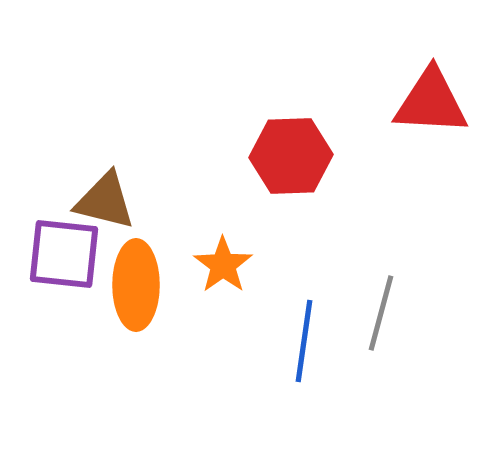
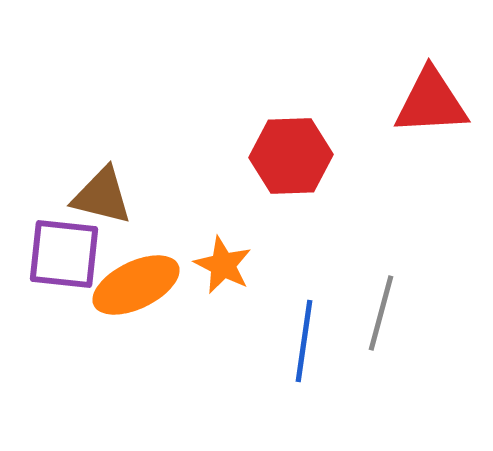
red triangle: rotated 6 degrees counterclockwise
brown triangle: moved 3 px left, 5 px up
orange star: rotated 10 degrees counterclockwise
orange ellipse: rotated 64 degrees clockwise
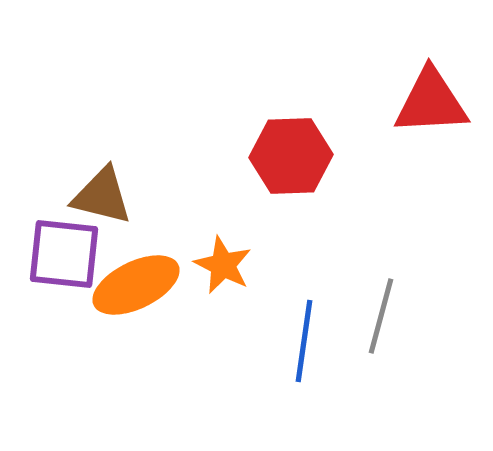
gray line: moved 3 px down
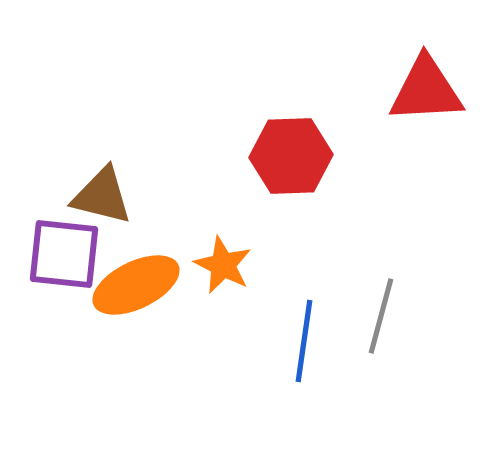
red triangle: moved 5 px left, 12 px up
